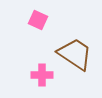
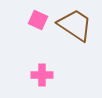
brown trapezoid: moved 29 px up
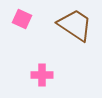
pink square: moved 16 px left, 1 px up
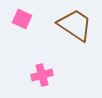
pink cross: rotated 15 degrees counterclockwise
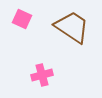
brown trapezoid: moved 3 px left, 2 px down
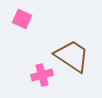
brown trapezoid: moved 29 px down
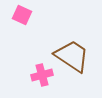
pink square: moved 4 px up
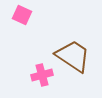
brown trapezoid: moved 1 px right
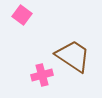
pink square: rotated 12 degrees clockwise
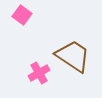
pink cross: moved 3 px left, 2 px up; rotated 15 degrees counterclockwise
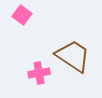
pink cross: rotated 20 degrees clockwise
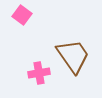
brown trapezoid: rotated 21 degrees clockwise
